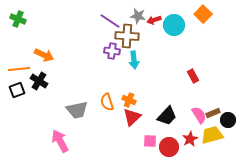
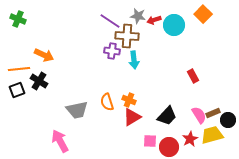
red triangle: rotated 12 degrees clockwise
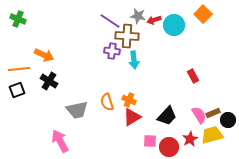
black cross: moved 10 px right
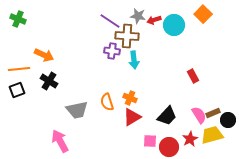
orange cross: moved 1 px right, 2 px up
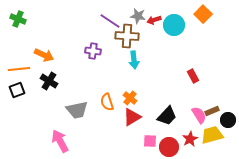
purple cross: moved 19 px left
orange cross: rotated 16 degrees clockwise
brown rectangle: moved 1 px left, 2 px up
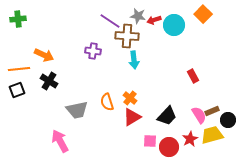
green cross: rotated 28 degrees counterclockwise
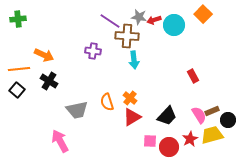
gray star: moved 1 px right, 1 px down
black square: rotated 28 degrees counterclockwise
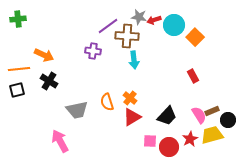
orange square: moved 8 px left, 23 px down
purple line: moved 2 px left, 5 px down; rotated 70 degrees counterclockwise
black square: rotated 35 degrees clockwise
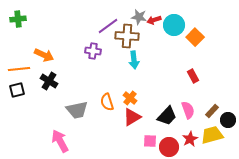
brown rectangle: rotated 24 degrees counterclockwise
pink semicircle: moved 11 px left, 5 px up; rotated 12 degrees clockwise
